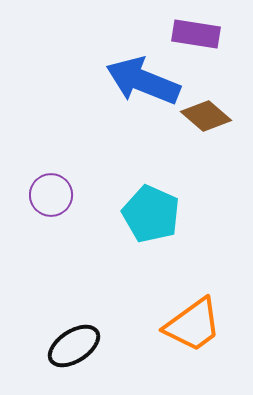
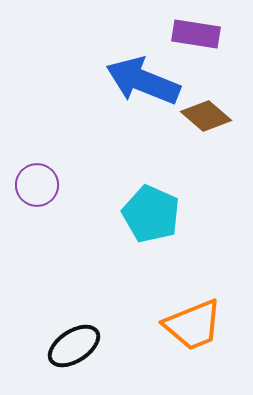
purple circle: moved 14 px left, 10 px up
orange trapezoid: rotated 14 degrees clockwise
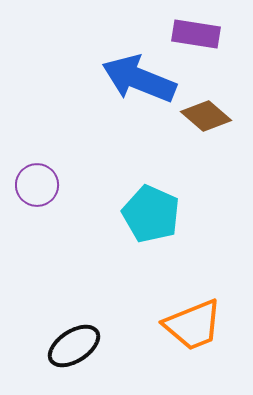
blue arrow: moved 4 px left, 2 px up
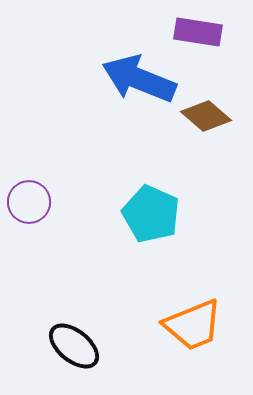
purple rectangle: moved 2 px right, 2 px up
purple circle: moved 8 px left, 17 px down
black ellipse: rotated 72 degrees clockwise
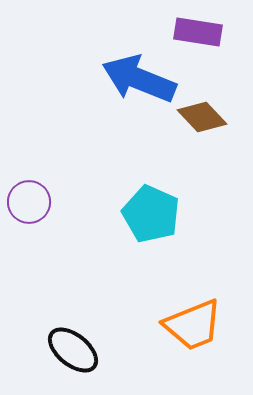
brown diamond: moved 4 px left, 1 px down; rotated 6 degrees clockwise
black ellipse: moved 1 px left, 4 px down
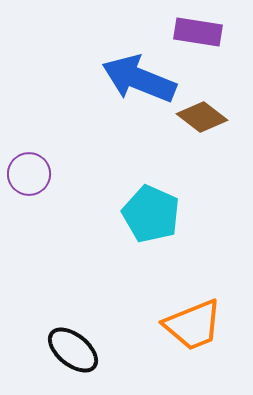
brown diamond: rotated 9 degrees counterclockwise
purple circle: moved 28 px up
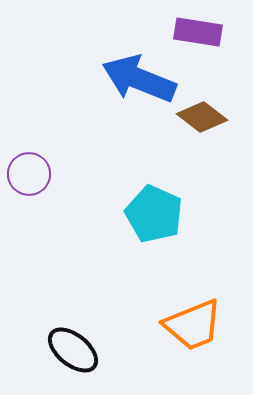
cyan pentagon: moved 3 px right
